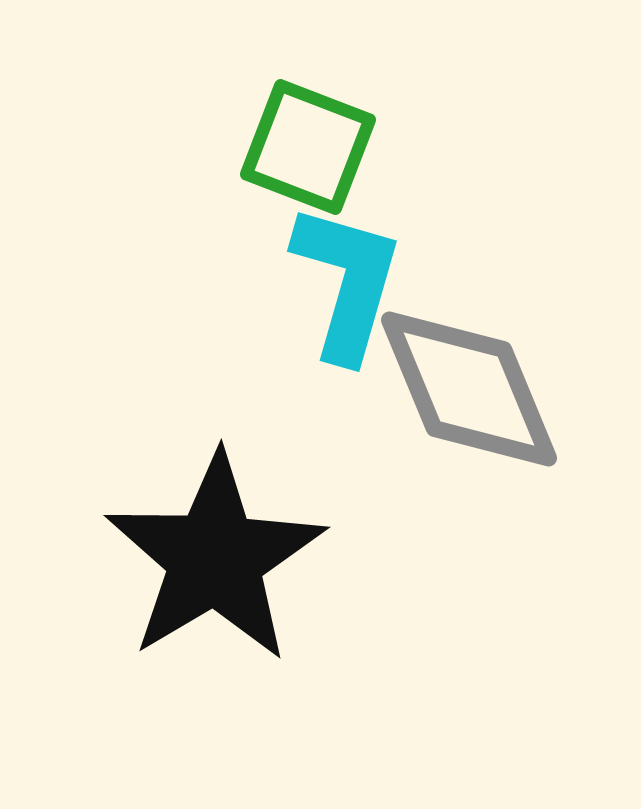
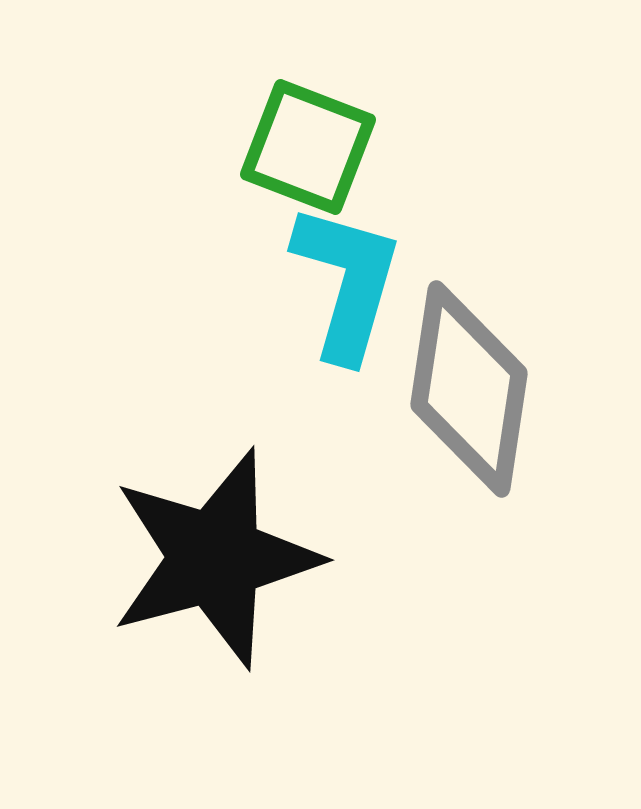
gray diamond: rotated 31 degrees clockwise
black star: rotated 16 degrees clockwise
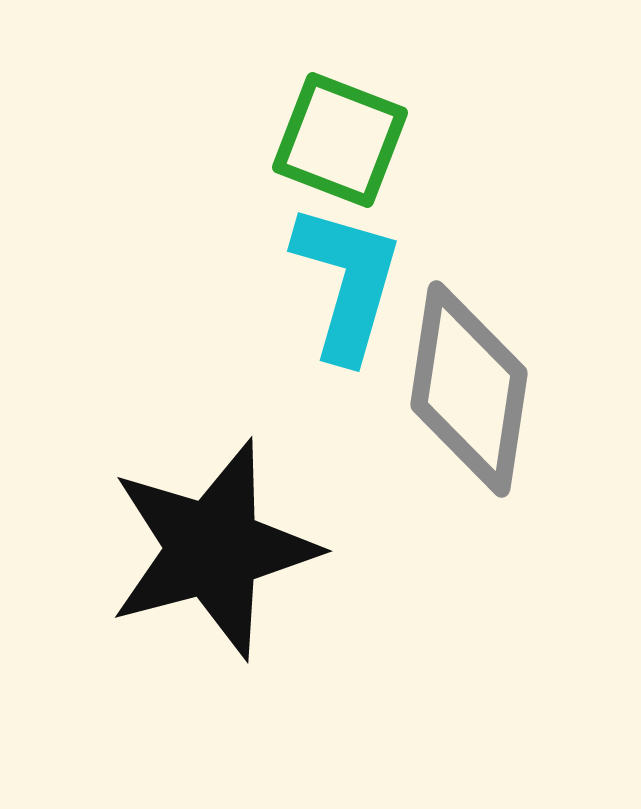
green square: moved 32 px right, 7 px up
black star: moved 2 px left, 9 px up
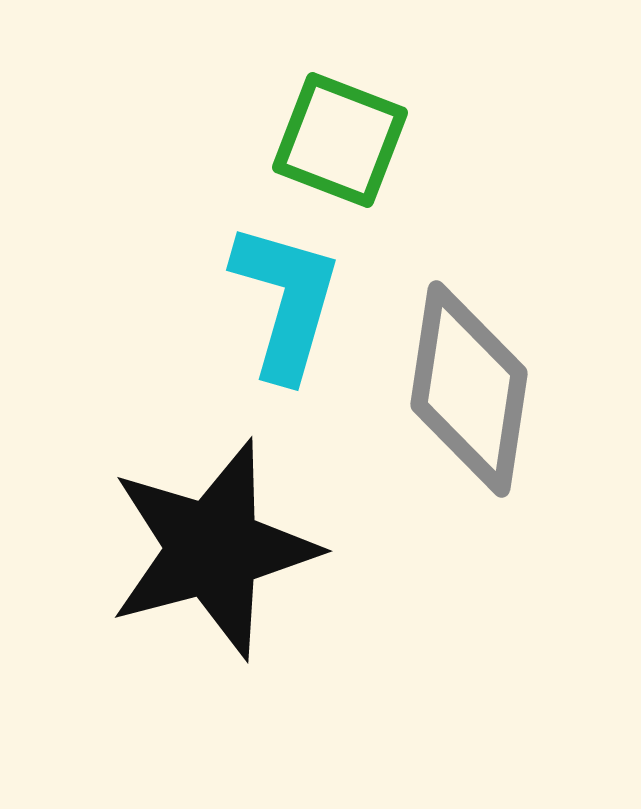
cyan L-shape: moved 61 px left, 19 px down
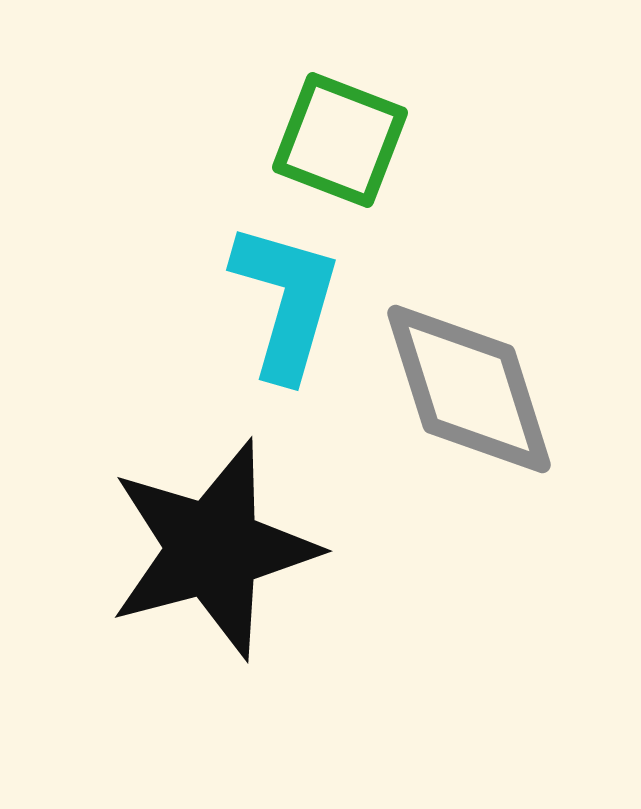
gray diamond: rotated 26 degrees counterclockwise
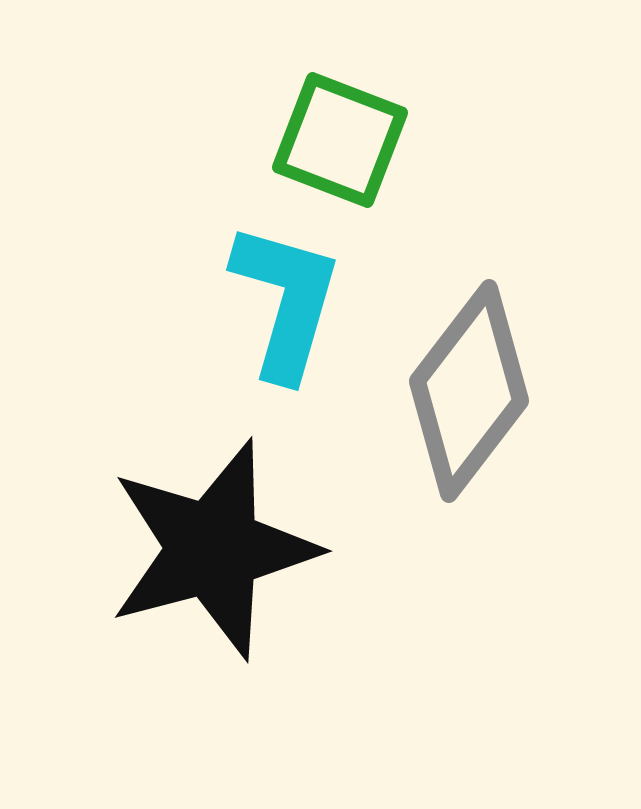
gray diamond: moved 2 px down; rotated 55 degrees clockwise
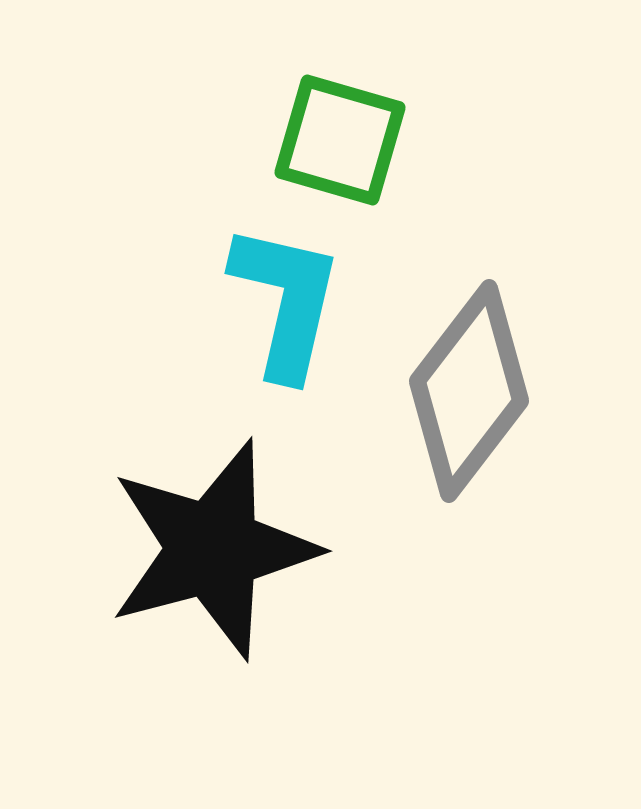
green square: rotated 5 degrees counterclockwise
cyan L-shape: rotated 3 degrees counterclockwise
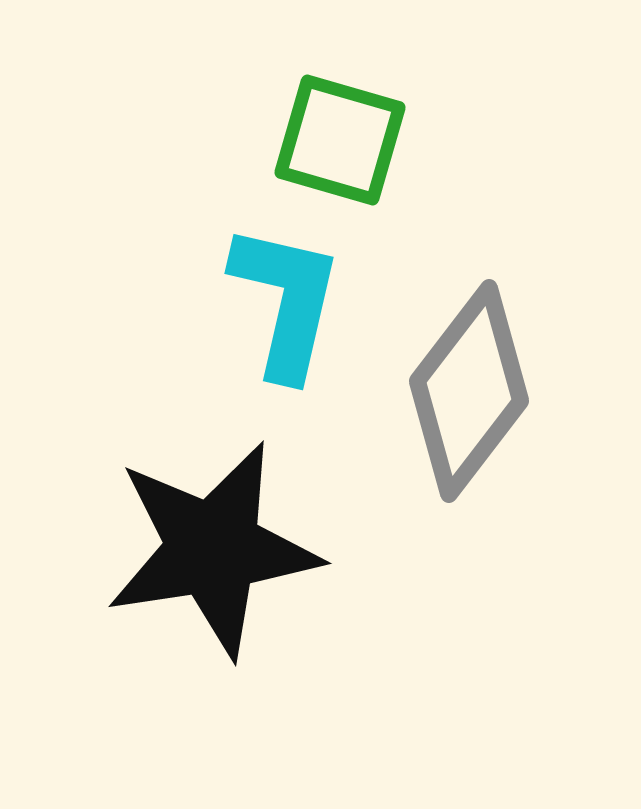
black star: rotated 6 degrees clockwise
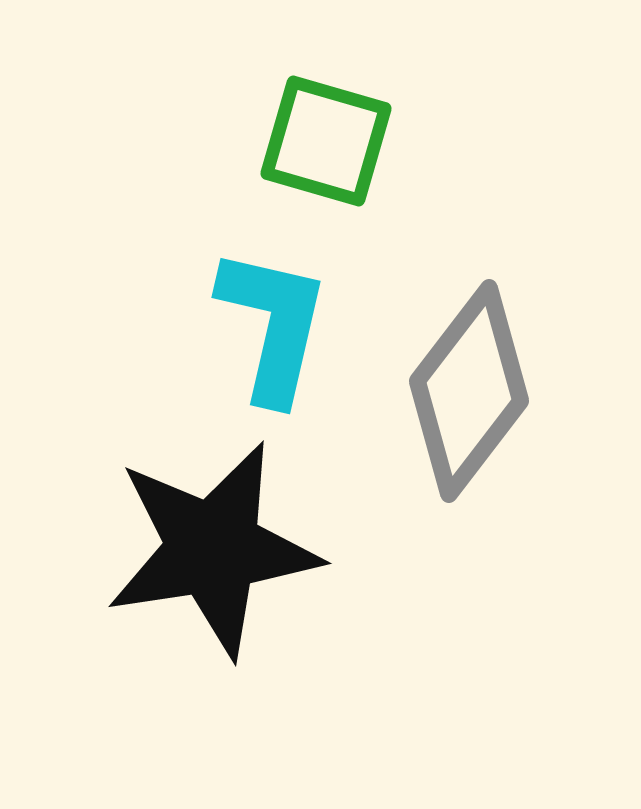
green square: moved 14 px left, 1 px down
cyan L-shape: moved 13 px left, 24 px down
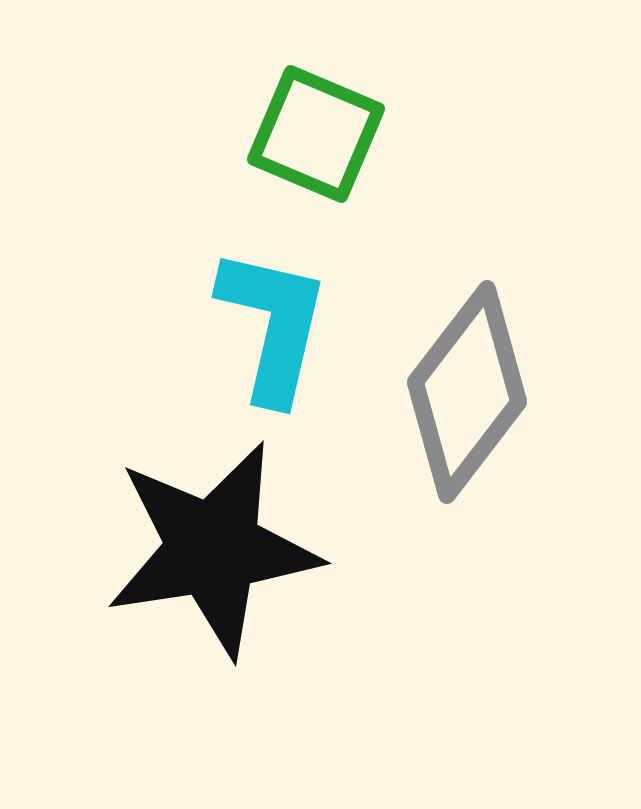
green square: moved 10 px left, 7 px up; rotated 7 degrees clockwise
gray diamond: moved 2 px left, 1 px down
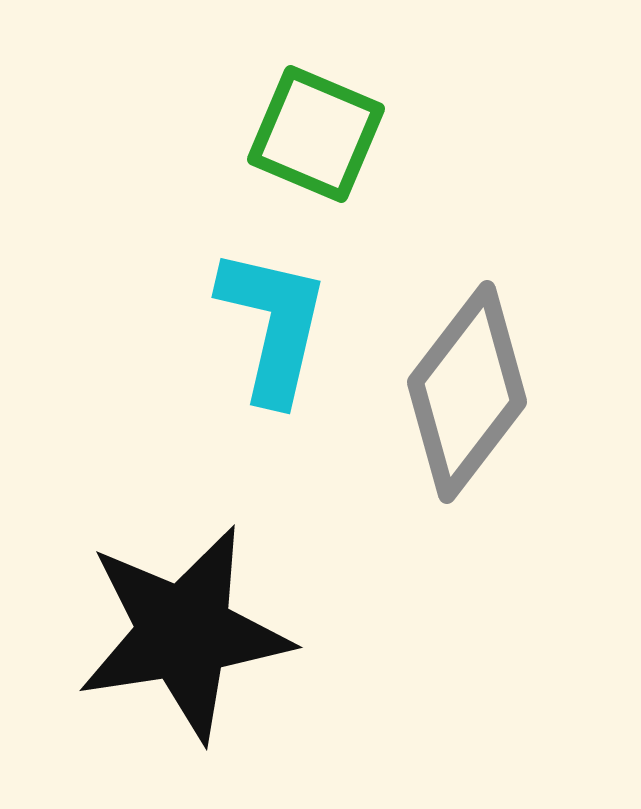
black star: moved 29 px left, 84 px down
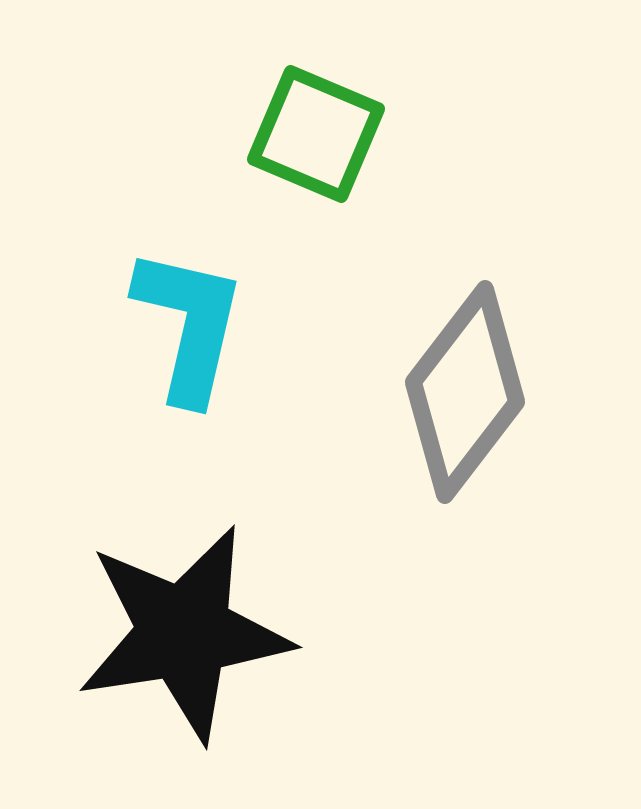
cyan L-shape: moved 84 px left
gray diamond: moved 2 px left
